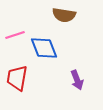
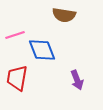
blue diamond: moved 2 px left, 2 px down
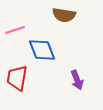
pink line: moved 5 px up
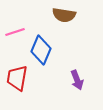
pink line: moved 2 px down
blue diamond: moved 1 px left; rotated 44 degrees clockwise
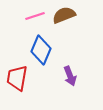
brown semicircle: rotated 150 degrees clockwise
pink line: moved 20 px right, 16 px up
purple arrow: moved 7 px left, 4 px up
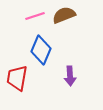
purple arrow: rotated 18 degrees clockwise
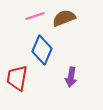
brown semicircle: moved 3 px down
blue diamond: moved 1 px right
purple arrow: moved 1 px right, 1 px down; rotated 12 degrees clockwise
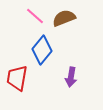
pink line: rotated 60 degrees clockwise
blue diamond: rotated 16 degrees clockwise
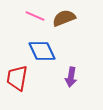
pink line: rotated 18 degrees counterclockwise
blue diamond: moved 1 px down; rotated 64 degrees counterclockwise
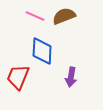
brown semicircle: moved 2 px up
blue diamond: rotated 28 degrees clockwise
red trapezoid: moved 1 px right, 1 px up; rotated 12 degrees clockwise
